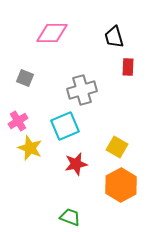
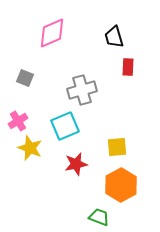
pink diamond: rotated 24 degrees counterclockwise
yellow square: rotated 35 degrees counterclockwise
green trapezoid: moved 29 px right
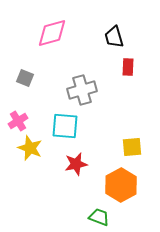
pink diamond: rotated 8 degrees clockwise
cyan square: rotated 28 degrees clockwise
yellow square: moved 15 px right
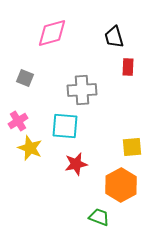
gray cross: rotated 12 degrees clockwise
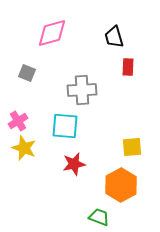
gray square: moved 2 px right, 5 px up
yellow star: moved 6 px left
red star: moved 2 px left
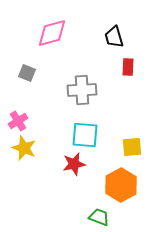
cyan square: moved 20 px right, 9 px down
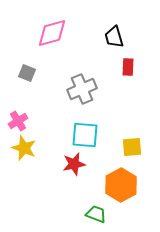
gray cross: moved 1 px up; rotated 20 degrees counterclockwise
green trapezoid: moved 3 px left, 3 px up
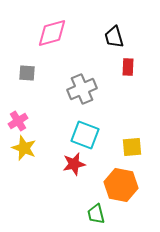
gray square: rotated 18 degrees counterclockwise
cyan square: rotated 16 degrees clockwise
orange hexagon: rotated 20 degrees counterclockwise
green trapezoid: rotated 125 degrees counterclockwise
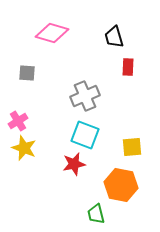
pink diamond: rotated 32 degrees clockwise
gray cross: moved 3 px right, 7 px down
